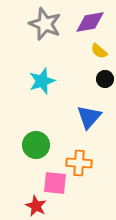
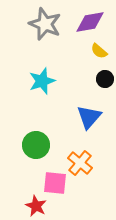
orange cross: moved 1 px right; rotated 35 degrees clockwise
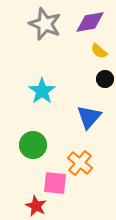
cyan star: moved 10 px down; rotated 16 degrees counterclockwise
green circle: moved 3 px left
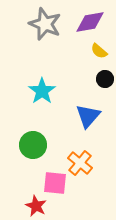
blue triangle: moved 1 px left, 1 px up
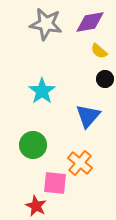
gray star: moved 1 px right; rotated 12 degrees counterclockwise
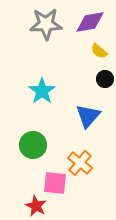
gray star: rotated 12 degrees counterclockwise
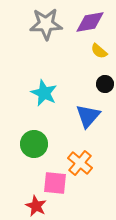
black circle: moved 5 px down
cyan star: moved 2 px right, 2 px down; rotated 12 degrees counterclockwise
green circle: moved 1 px right, 1 px up
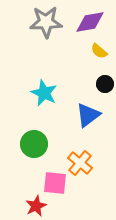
gray star: moved 2 px up
blue triangle: moved 1 px up; rotated 12 degrees clockwise
red star: rotated 20 degrees clockwise
